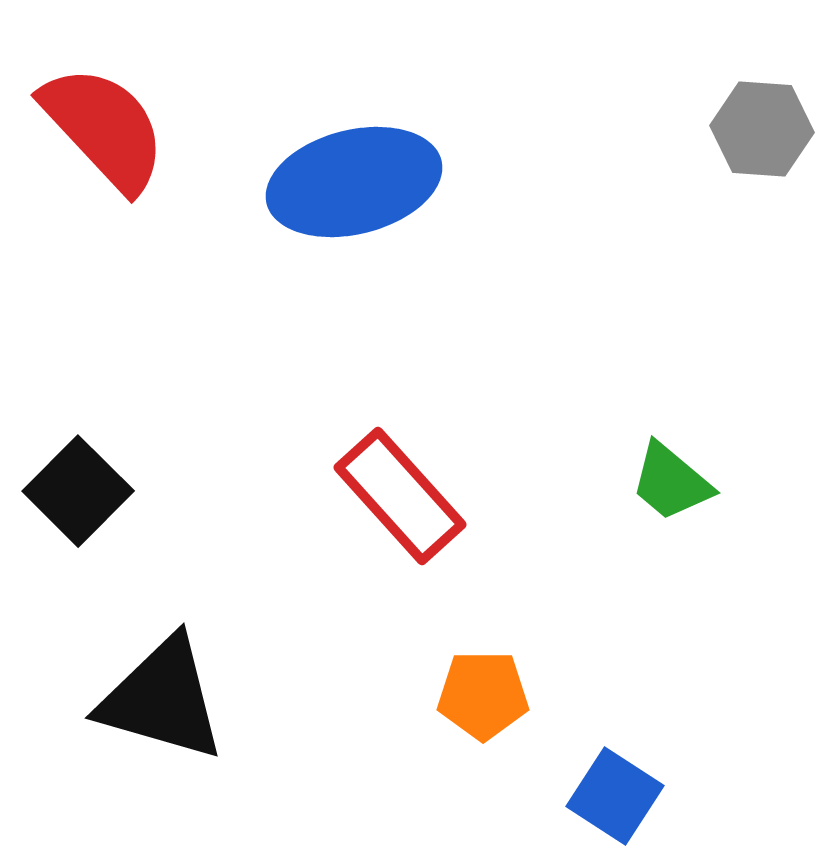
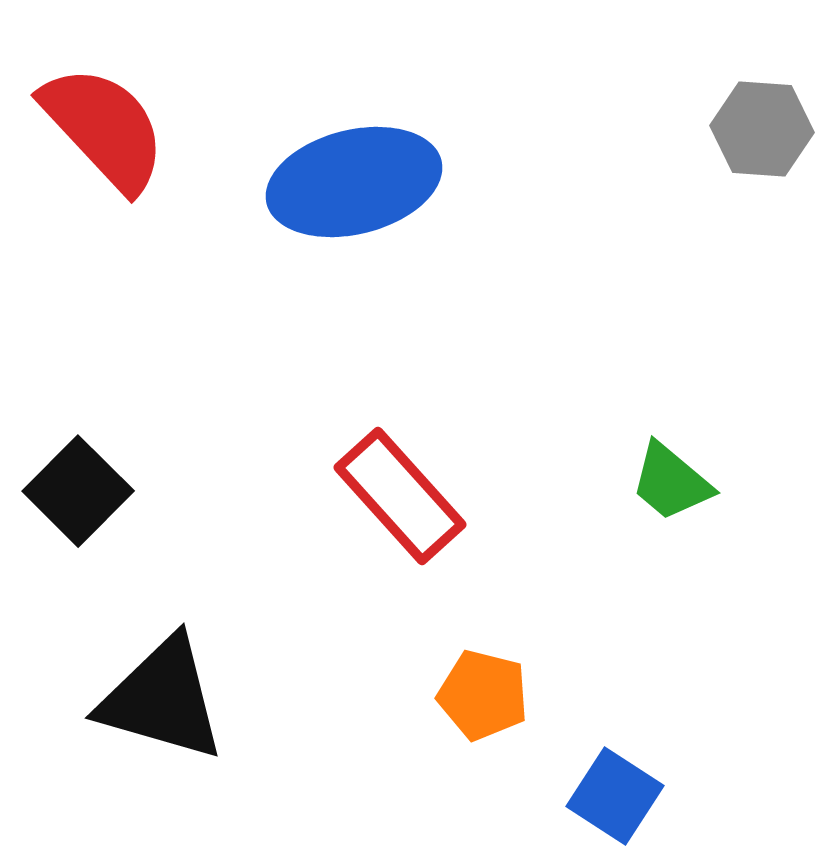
orange pentagon: rotated 14 degrees clockwise
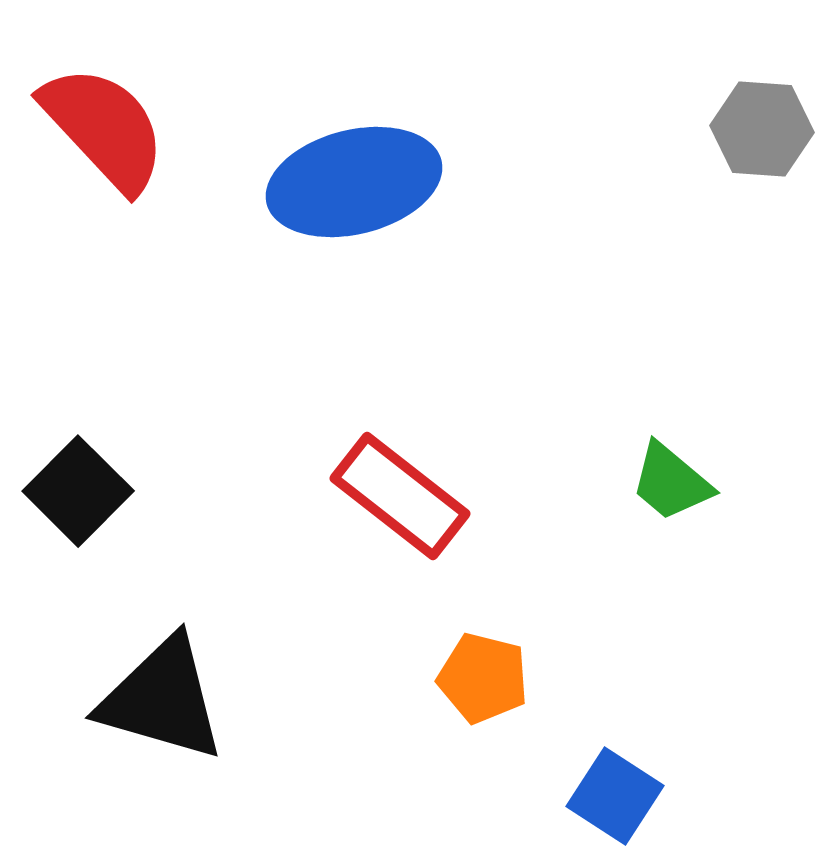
red rectangle: rotated 10 degrees counterclockwise
orange pentagon: moved 17 px up
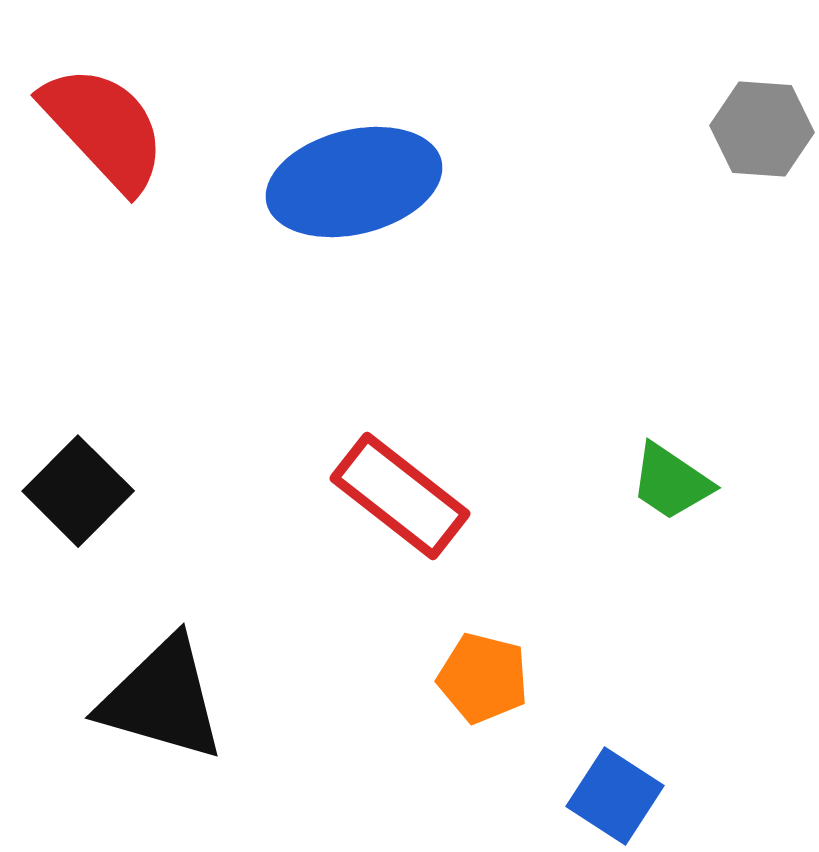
green trapezoid: rotated 6 degrees counterclockwise
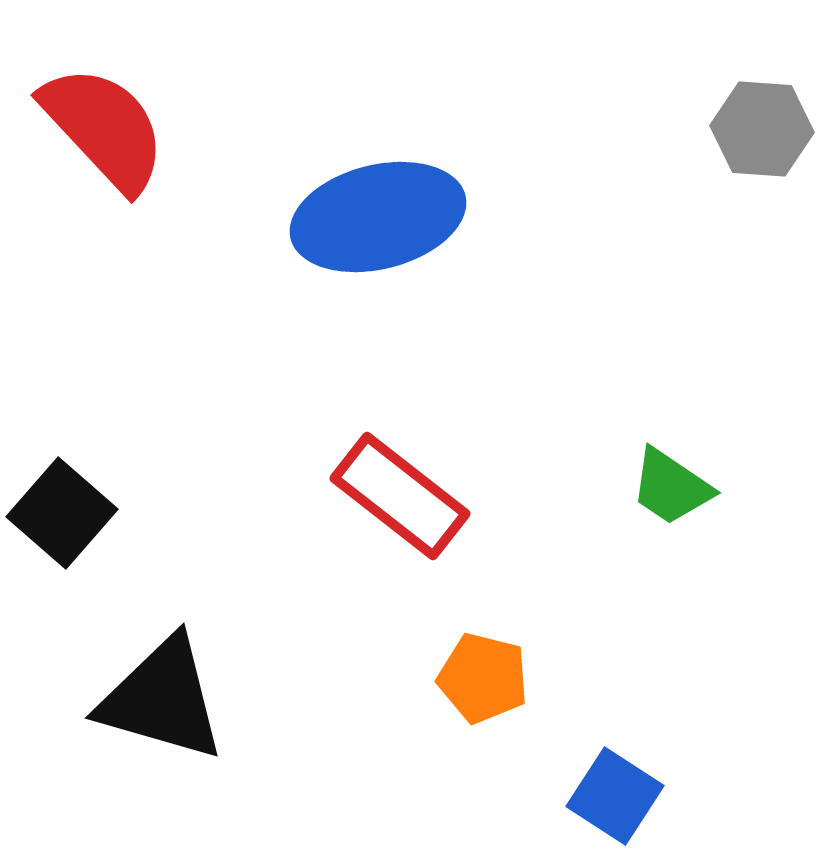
blue ellipse: moved 24 px right, 35 px down
green trapezoid: moved 5 px down
black square: moved 16 px left, 22 px down; rotated 4 degrees counterclockwise
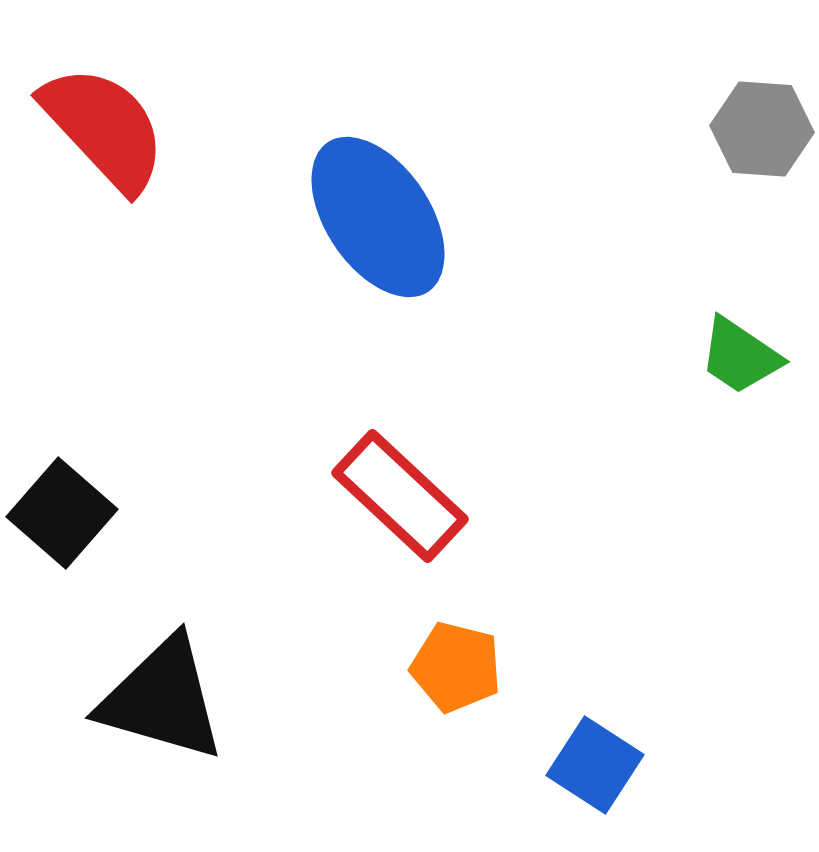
blue ellipse: rotated 70 degrees clockwise
green trapezoid: moved 69 px right, 131 px up
red rectangle: rotated 5 degrees clockwise
orange pentagon: moved 27 px left, 11 px up
blue square: moved 20 px left, 31 px up
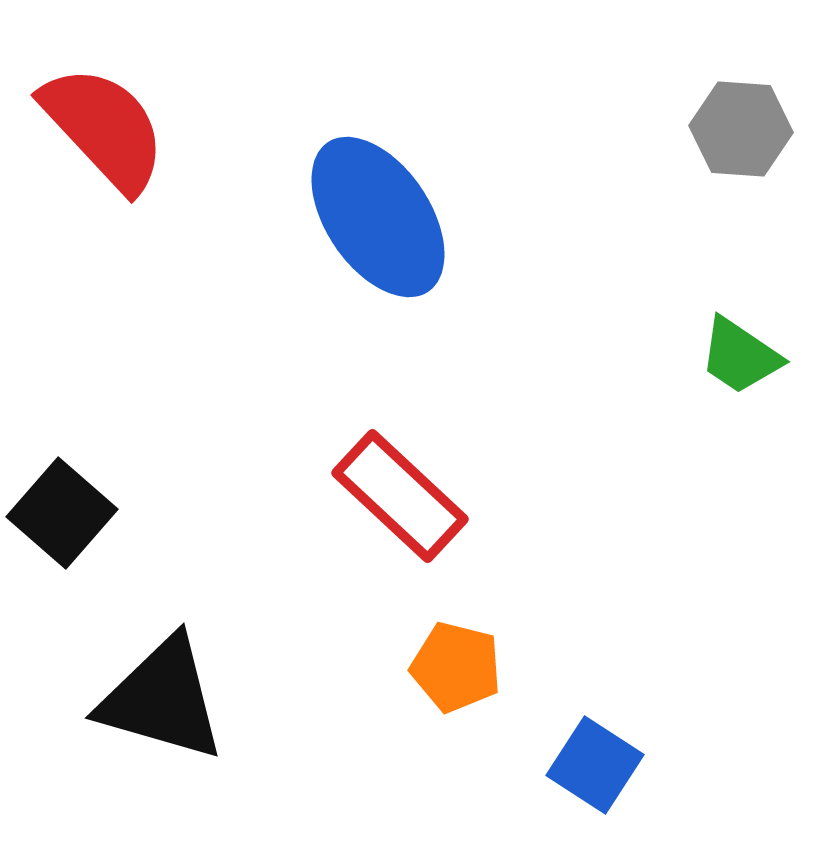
gray hexagon: moved 21 px left
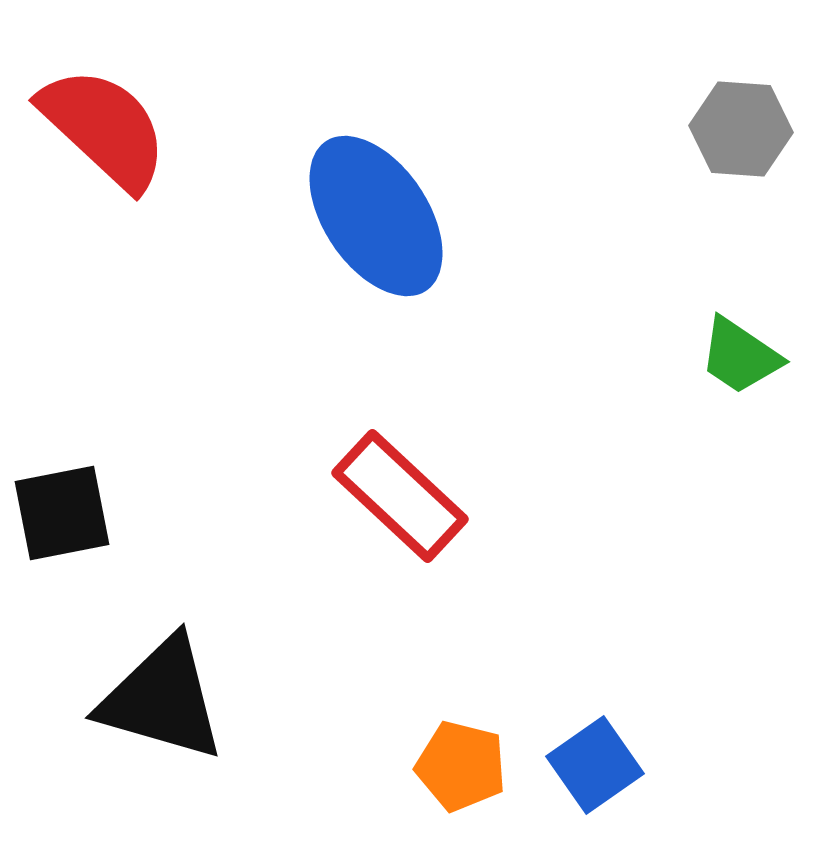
red semicircle: rotated 4 degrees counterclockwise
blue ellipse: moved 2 px left, 1 px up
black square: rotated 38 degrees clockwise
orange pentagon: moved 5 px right, 99 px down
blue square: rotated 22 degrees clockwise
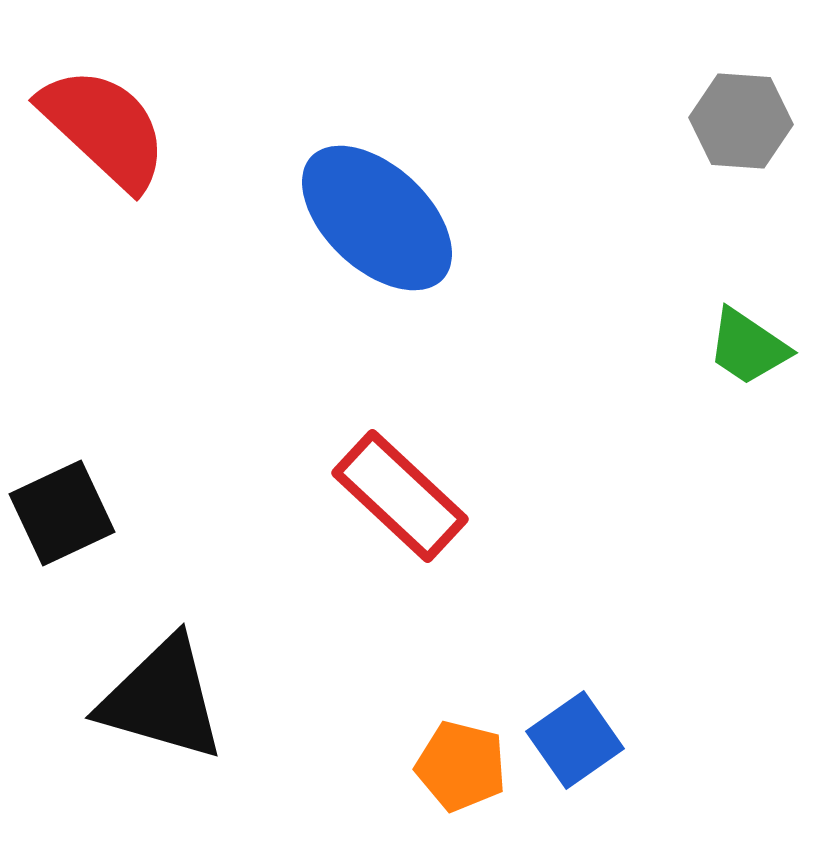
gray hexagon: moved 8 px up
blue ellipse: moved 1 px right, 2 px down; rotated 13 degrees counterclockwise
green trapezoid: moved 8 px right, 9 px up
black square: rotated 14 degrees counterclockwise
blue square: moved 20 px left, 25 px up
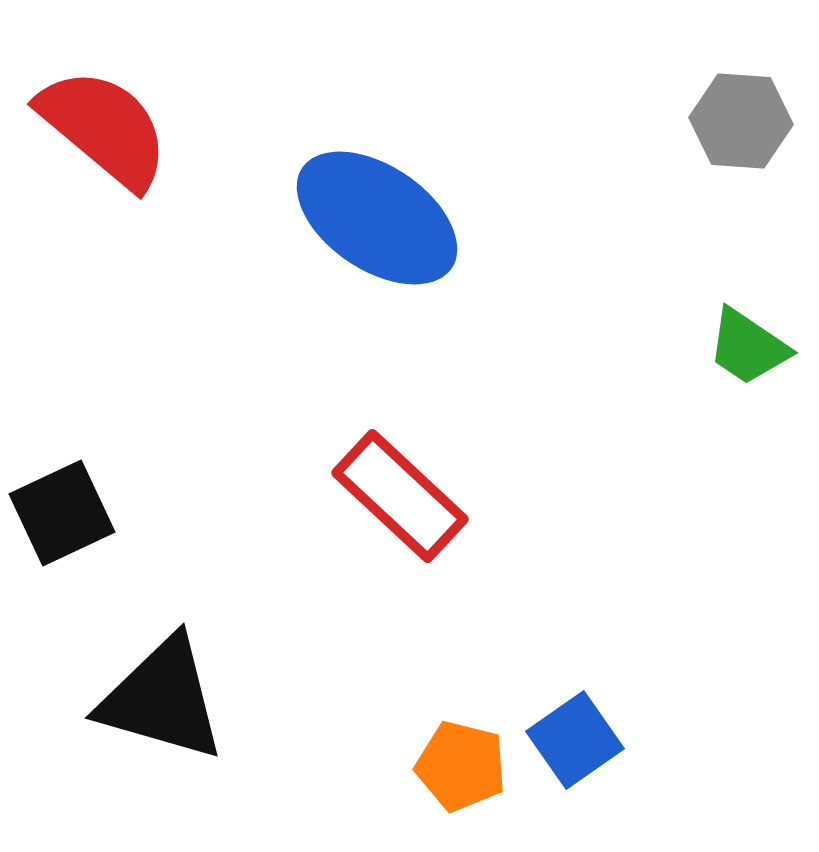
red semicircle: rotated 3 degrees counterclockwise
blue ellipse: rotated 9 degrees counterclockwise
